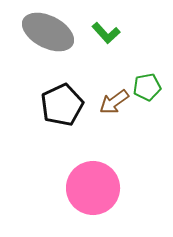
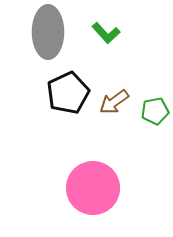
gray ellipse: rotated 63 degrees clockwise
green pentagon: moved 8 px right, 24 px down
black pentagon: moved 6 px right, 12 px up
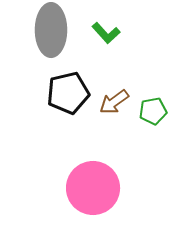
gray ellipse: moved 3 px right, 2 px up
black pentagon: rotated 12 degrees clockwise
green pentagon: moved 2 px left
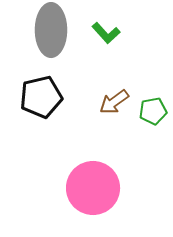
black pentagon: moved 27 px left, 4 px down
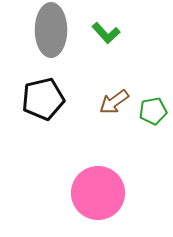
black pentagon: moved 2 px right, 2 px down
pink circle: moved 5 px right, 5 px down
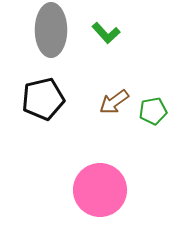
pink circle: moved 2 px right, 3 px up
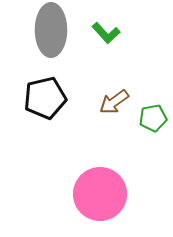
black pentagon: moved 2 px right, 1 px up
green pentagon: moved 7 px down
pink circle: moved 4 px down
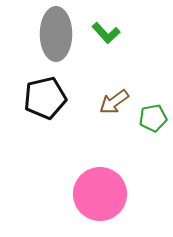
gray ellipse: moved 5 px right, 4 px down
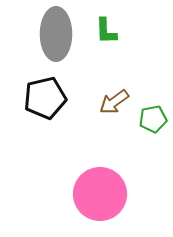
green L-shape: moved 2 px up; rotated 40 degrees clockwise
green pentagon: moved 1 px down
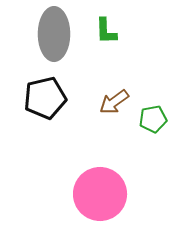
gray ellipse: moved 2 px left
